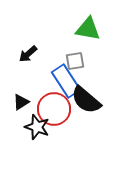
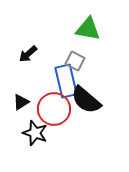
gray square: rotated 36 degrees clockwise
blue rectangle: rotated 20 degrees clockwise
black star: moved 2 px left, 6 px down
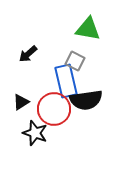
black semicircle: rotated 48 degrees counterclockwise
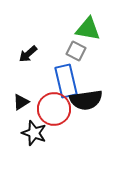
gray square: moved 1 px right, 10 px up
black star: moved 1 px left
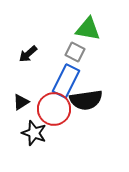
gray square: moved 1 px left, 1 px down
blue rectangle: rotated 40 degrees clockwise
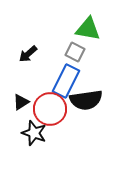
red circle: moved 4 px left
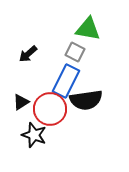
black star: moved 2 px down
